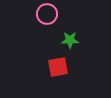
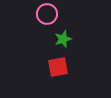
green star: moved 7 px left, 1 px up; rotated 18 degrees counterclockwise
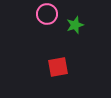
green star: moved 12 px right, 14 px up
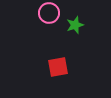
pink circle: moved 2 px right, 1 px up
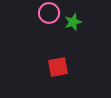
green star: moved 2 px left, 3 px up
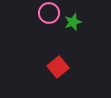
red square: rotated 30 degrees counterclockwise
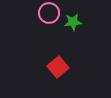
green star: rotated 12 degrees clockwise
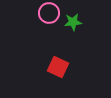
red square: rotated 25 degrees counterclockwise
